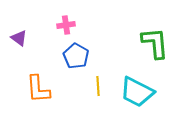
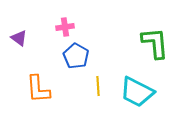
pink cross: moved 1 px left, 2 px down
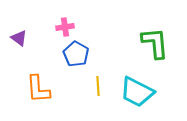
blue pentagon: moved 2 px up
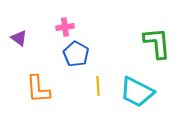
green L-shape: moved 2 px right
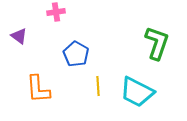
pink cross: moved 9 px left, 15 px up
purple triangle: moved 2 px up
green L-shape: rotated 24 degrees clockwise
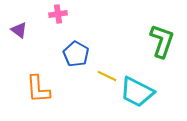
pink cross: moved 2 px right, 2 px down
purple triangle: moved 6 px up
green L-shape: moved 5 px right, 2 px up
yellow line: moved 9 px right, 10 px up; rotated 60 degrees counterclockwise
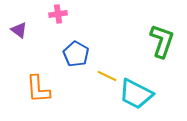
cyan trapezoid: moved 1 px left, 2 px down
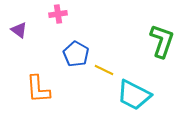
yellow line: moved 3 px left, 6 px up
cyan trapezoid: moved 2 px left, 1 px down
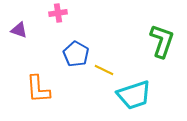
pink cross: moved 1 px up
purple triangle: rotated 18 degrees counterclockwise
cyan trapezoid: rotated 45 degrees counterclockwise
